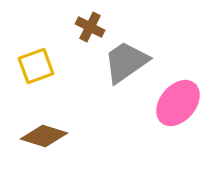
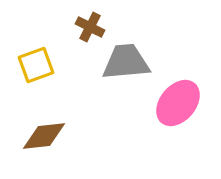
gray trapezoid: rotated 30 degrees clockwise
yellow square: moved 1 px up
brown diamond: rotated 24 degrees counterclockwise
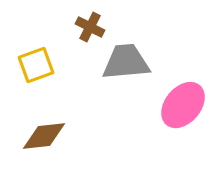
pink ellipse: moved 5 px right, 2 px down
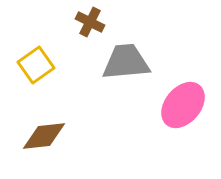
brown cross: moved 5 px up
yellow square: rotated 15 degrees counterclockwise
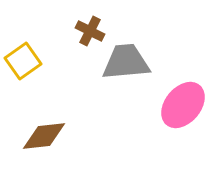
brown cross: moved 9 px down
yellow square: moved 13 px left, 4 px up
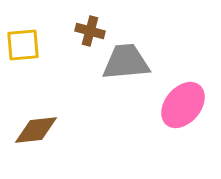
brown cross: rotated 12 degrees counterclockwise
yellow square: moved 16 px up; rotated 30 degrees clockwise
brown diamond: moved 8 px left, 6 px up
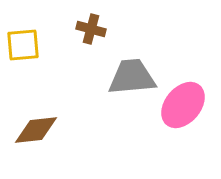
brown cross: moved 1 px right, 2 px up
gray trapezoid: moved 6 px right, 15 px down
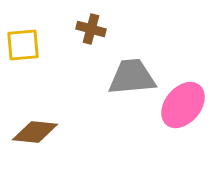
brown diamond: moved 1 px left, 2 px down; rotated 12 degrees clockwise
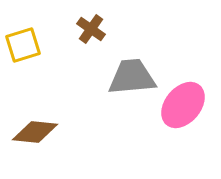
brown cross: rotated 20 degrees clockwise
yellow square: rotated 12 degrees counterclockwise
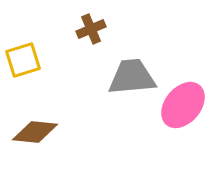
brown cross: rotated 32 degrees clockwise
yellow square: moved 15 px down
